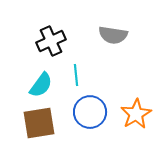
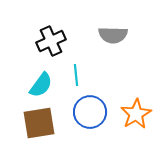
gray semicircle: rotated 8 degrees counterclockwise
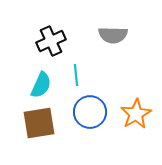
cyan semicircle: rotated 12 degrees counterclockwise
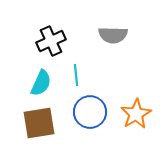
cyan semicircle: moved 2 px up
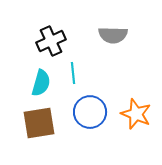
cyan line: moved 3 px left, 2 px up
cyan semicircle: rotated 8 degrees counterclockwise
orange star: rotated 20 degrees counterclockwise
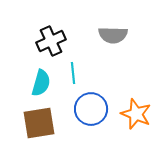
blue circle: moved 1 px right, 3 px up
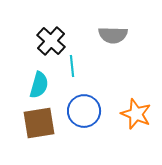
black cross: rotated 24 degrees counterclockwise
cyan line: moved 1 px left, 7 px up
cyan semicircle: moved 2 px left, 2 px down
blue circle: moved 7 px left, 2 px down
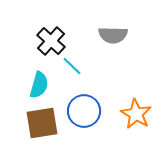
cyan line: rotated 40 degrees counterclockwise
orange star: rotated 8 degrees clockwise
brown square: moved 3 px right
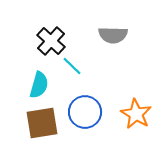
blue circle: moved 1 px right, 1 px down
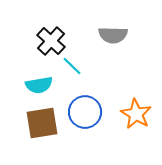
cyan semicircle: rotated 64 degrees clockwise
